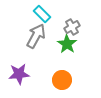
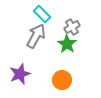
purple star: moved 1 px right; rotated 15 degrees counterclockwise
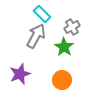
green star: moved 3 px left, 3 px down
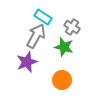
cyan rectangle: moved 1 px right, 3 px down; rotated 12 degrees counterclockwise
gray cross: rotated 28 degrees counterclockwise
green star: rotated 18 degrees counterclockwise
purple star: moved 7 px right, 12 px up
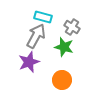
cyan rectangle: rotated 18 degrees counterclockwise
purple star: moved 2 px right
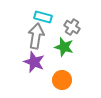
gray arrow: rotated 20 degrees counterclockwise
purple star: moved 5 px right; rotated 30 degrees counterclockwise
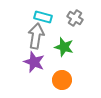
gray cross: moved 3 px right, 9 px up
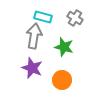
gray arrow: moved 2 px left
purple star: moved 2 px left, 6 px down
